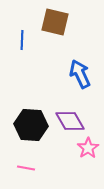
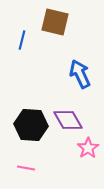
blue line: rotated 12 degrees clockwise
purple diamond: moved 2 px left, 1 px up
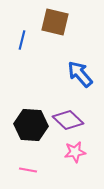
blue arrow: rotated 16 degrees counterclockwise
purple diamond: rotated 16 degrees counterclockwise
pink star: moved 13 px left, 4 px down; rotated 25 degrees clockwise
pink line: moved 2 px right, 2 px down
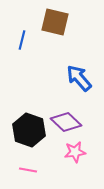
blue arrow: moved 1 px left, 4 px down
purple diamond: moved 2 px left, 2 px down
black hexagon: moved 2 px left, 5 px down; rotated 16 degrees clockwise
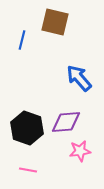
purple diamond: rotated 48 degrees counterclockwise
black hexagon: moved 2 px left, 2 px up
pink star: moved 5 px right, 1 px up
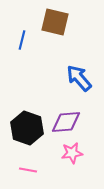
pink star: moved 8 px left, 2 px down
